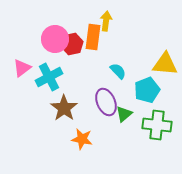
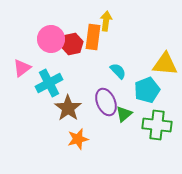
pink circle: moved 4 px left
cyan cross: moved 6 px down
brown star: moved 4 px right
orange star: moved 4 px left; rotated 25 degrees counterclockwise
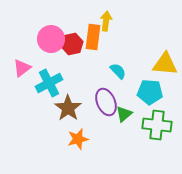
cyan pentagon: moved 3 px right, 2 px down; rotated 25 degrees clockwise
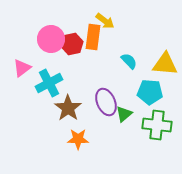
yellow arrow: moved 1 px left; rotated 120 degrees clockwise
cyan semicircle: moved 11 px right, 10 px up
orange star: rotated 15 degrees clockwise
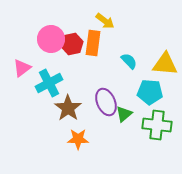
orange rectangle: moved 6 px down
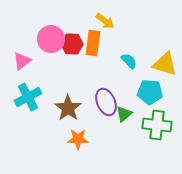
red hexagon: rotated 15 degrees clockwise
yellow triangle: rotated 12 degrees clockwise
pink triangle: moved 7 px up
cyan cross: moved 21 px left, 14 px down
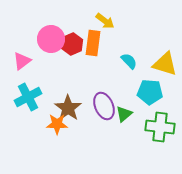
red hexagon: rotated 25 degrees counterclockwise
purple ellipse: moved 2 px left, 4 px down
green cross: moved 3 px right, 2 px down
orange star: moved 21 px left, 15 px up
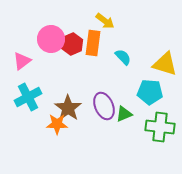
cyan semicircle: moved 6 px left, 4 px up
green triangle: rotated 18 degrees clockwise
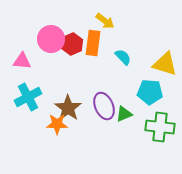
pink triangle: rotated 42 degrees clockwise
